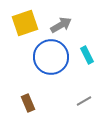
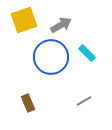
yellow square: moved 1 px left, 3 px up
cyan rectangle: moved 2 px up; rotated 18 degrees counterclockwise
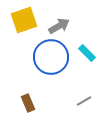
gray arrow: moved 2 px left, 1 px down
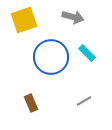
gray arrow: moved 14 px right, 9 px up; rotated 45 degrees clockwise
brown rectangle: moved 3 px right
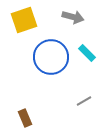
brown rectangle: moved 6 px left, 15 px down
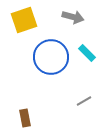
brown rectangle: rotated 12 degrees clockwise
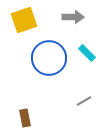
gray arrow: rotated 15 degrees counterclockwise
blue circle: moved 2 px left, 1 px down
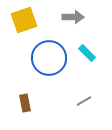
brown rectangle: moved 15 px up
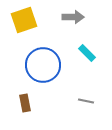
blue circle: moved 6 px left, 7 px down
gray line: moved 2 px right; rotated 42 degrees clockwise
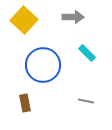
yellow square: rotated 28 degrees counterclockwise
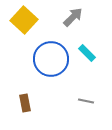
gray arrow: rotated 45 degrees counterclockwise
blue circle: moved 8 px right, 6 px up
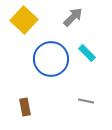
brown rectangle: moved 4 px down
